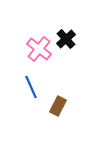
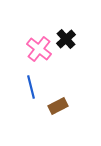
blue line: rotated 10 degrees clockwise
brown rectangle: rotated 36 degrees clockwise
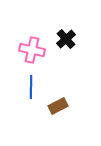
pink cross: moved 7 px left, 1 px down; rotated 25 degrees counterclockwise
blue line: rotated 15 degrees clockwise
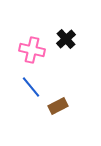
blue line: rotated 40 degrees counterclockwise
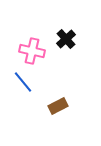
pink cross: moved 1 px down
blue line: moved 8 px left, 5 px up
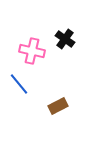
black cross: moved 1 px left; rotated 12 degrees counterclockwise
blue line: moved 4 px left, 2 px down
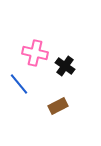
black cross: moved 27 px down
pink cross: moved 3 px right, 2 px down
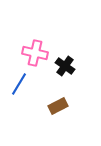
blue line: rotated 70 degrees clockwise
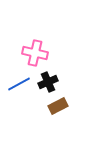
black cross: moved 17 px left, 16 px down; rotated 30 degrees clockwise
blue line: rotated 30 degrees clockwise
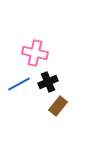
brown rectangle: rotated 24 degrees counterclockwise
